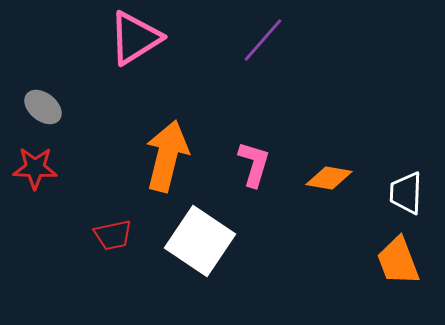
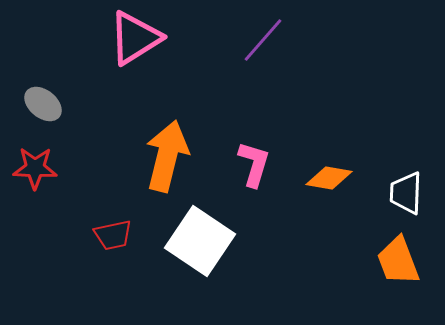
gray ellipse: moved 3 px up
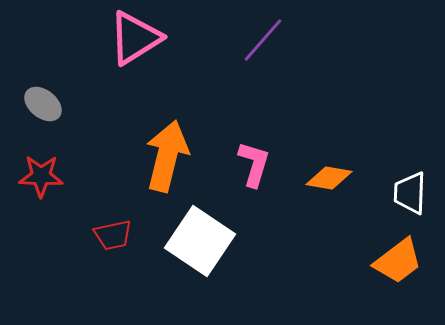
red star: moved 6 px right, 8 px down
white trapezoid: moved 4 px right
orange trapezoid: rotated 106 degrees counterclockwise
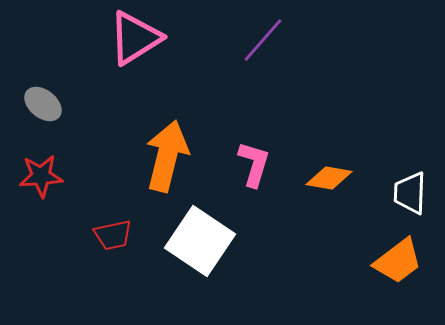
red star: rotated 6 degrees counterclockwise
